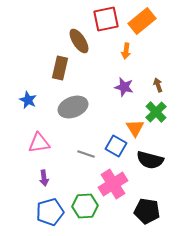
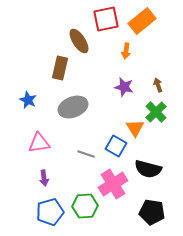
black semicircle: moved 2 px left, 9 px down
black pentagon: moved 5 px right, 1 px down
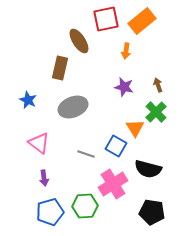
pink triangle: rotated 45 degrees clockwise
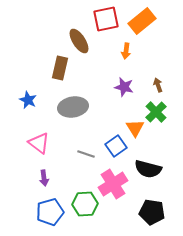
gray ellipse: rotated 12 degrees clockwise
blue square: rotated 25 degrees clockwise
green hexagon: moved 2 px up
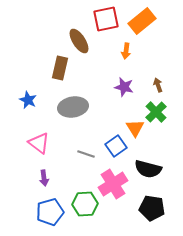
black pentagon: moved 4 px up
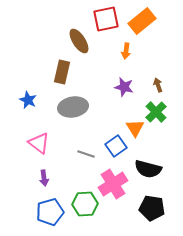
brown rectangle: moved 2 px right, 4 px down
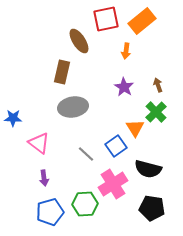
purple star: rotated 18 degrees clockwise
blue star: moved 15 px left, 18 px down; rotated 24 degrees counterclockwise
gray line: rotated 24 degrees clockwise
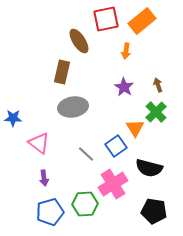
black semicircle: moved 1 px right, 1 px up
black pentagon: moved 2 px right, 3 px down
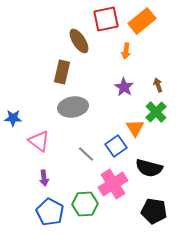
pink triangle: moved 2 px up
blue pentagon: rotated 28 degrees counterclockwise
